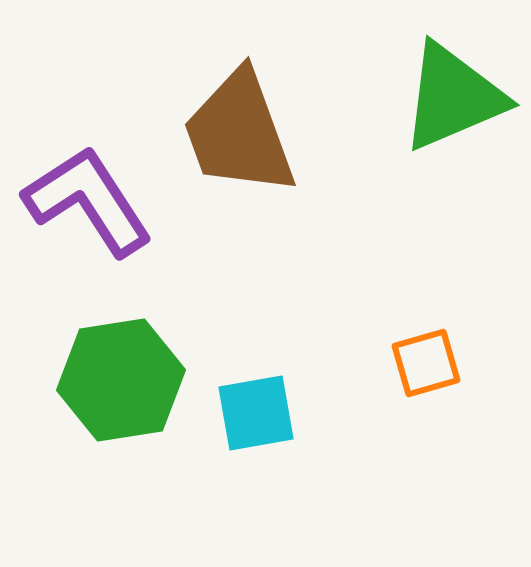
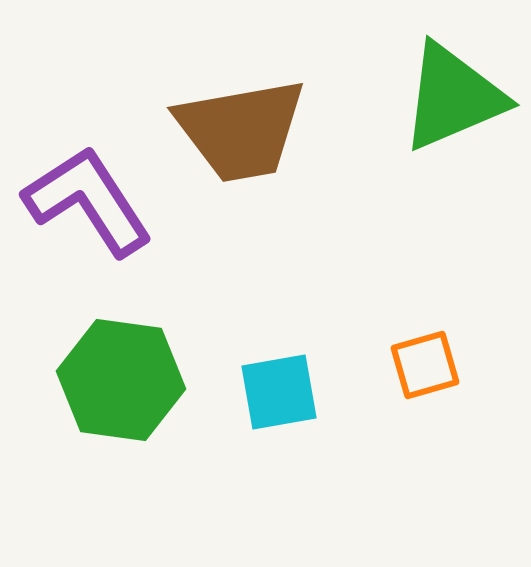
brown trapezoid: moved 2 px right, 3 px up; rotated 80 degrees counterclockwise
orange square: moved 1 px left, 2 px down
green hexagon: rotated 17 degrees clockwise
cyan square: moved 23 px right, 21 px up
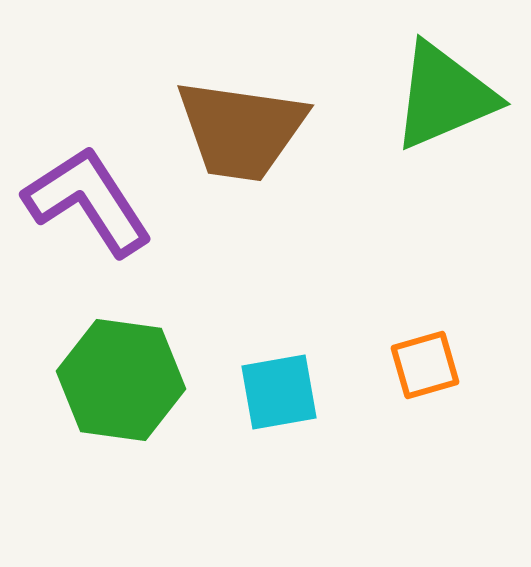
green triangle: moved 9 px left, 1 px up
brown trapezoid: rotated 18 degrees clockwise
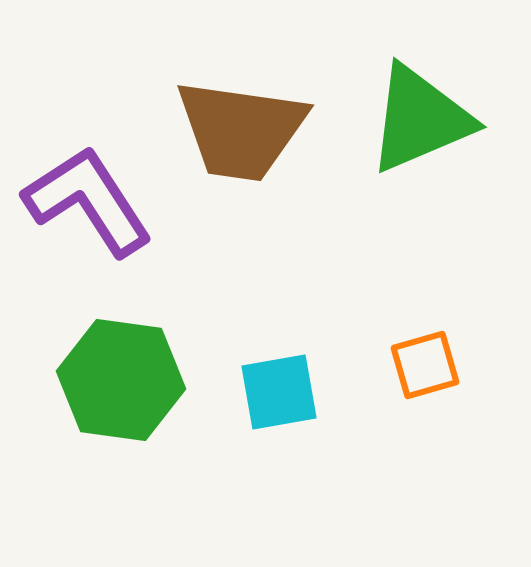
green triangle: moved 24 px left, 23 px down
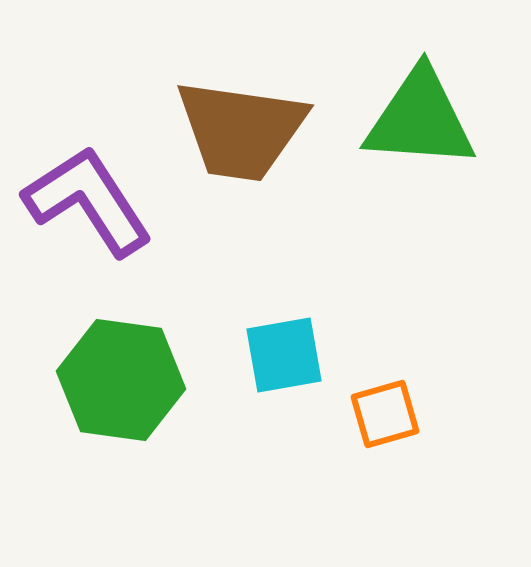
green triangle: rotated 27 degrees clockwise
orange square: moved 40 px left, 49 px down
cyan square: moved 5 px right, 37 px up
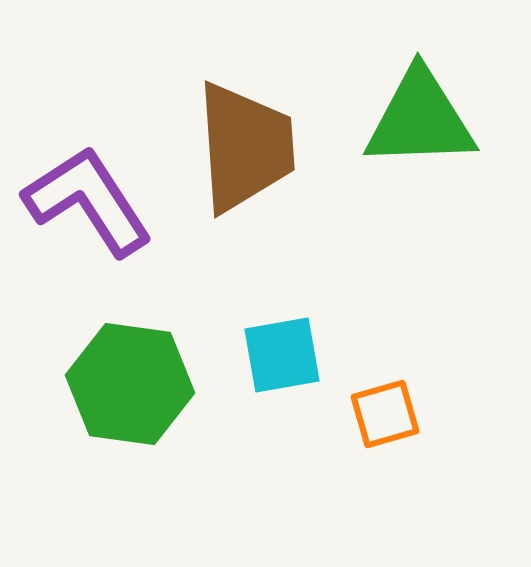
green triangle: rotated 6 degrees counterclockwise
brown trapezoid: moved 4 px right, 17 px down; rotated 102 degrees counterclockwise
cyan square: moved 2 px left
green hexagon: moved 9 px right, 4 px down
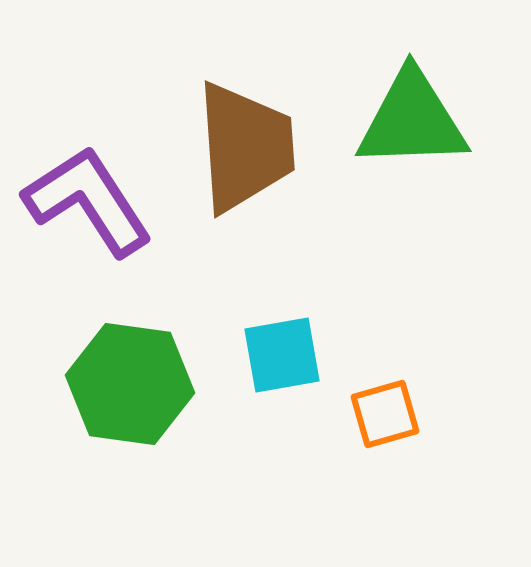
green triangle: moved 8 px left, 1 px down
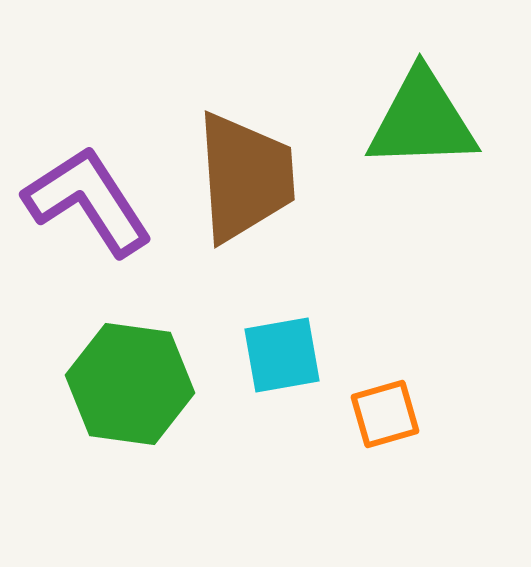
green triangle: moved 10 px right
brown trapezoid: moved 30 px down
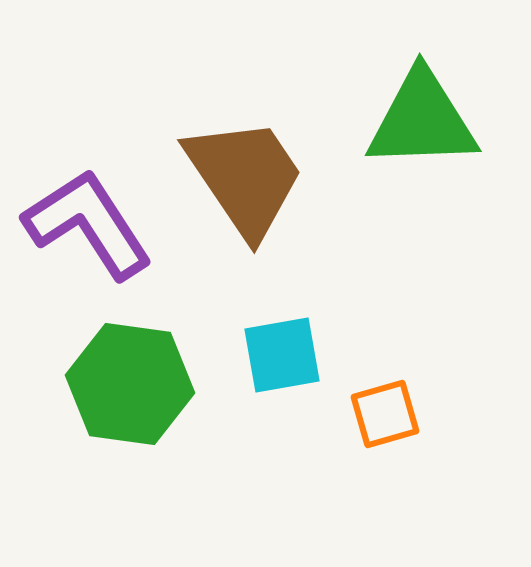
brown trapezoid: rotated 30 degrees counterclockwise
purple L-shape: moved 23 px down
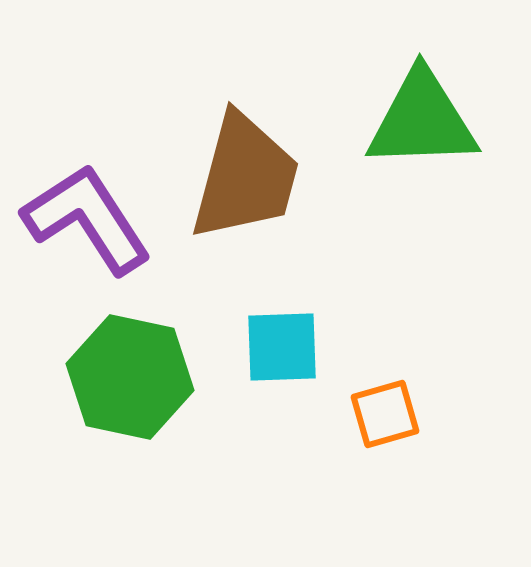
brown trapezoid: rotated 49 degrees clockwise
purple L-shape: moved 1 px left, 5 px up
cyan square: moved 8 px up; rotated 8 degrees clockwise
green hexagon: moved 7 px up; rotated 4 degrees clockwise
